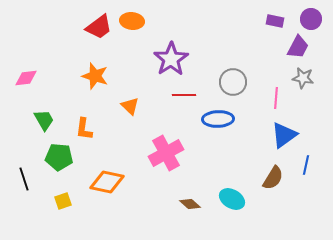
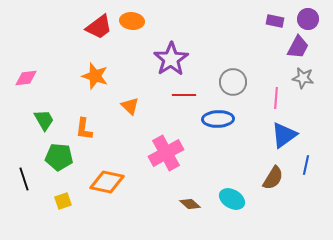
purple circle: moved 3 px left
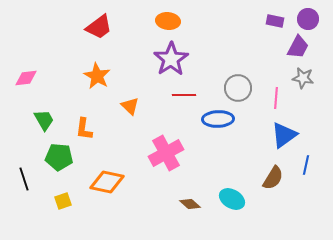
orange ellipse: moved 36 px right
orange star: moved 2 px right; rotated 12 degrees clockwise
gray circle: moved 5 px right, 6 px down
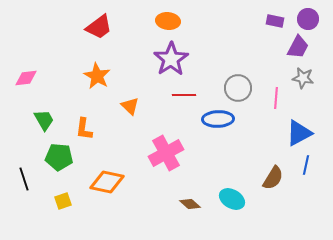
blue triangle: moved 15 px right, 2 px up; rotated 8 degrees clockwise
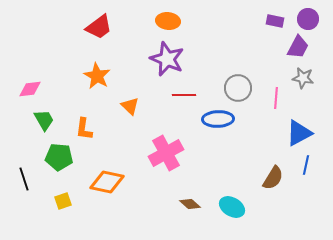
purple star: moved 4 px left; rotated 16 degrees counterclockwise
pink diamond: moved 4 px right, 11 px down
cyan ellipse: moved 8 px down
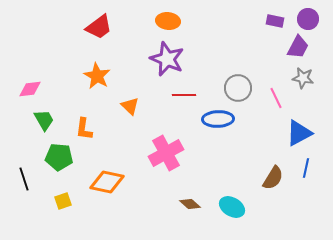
pink line: rotated 30 degrees counterclockwise
blue line: moved 3 px down
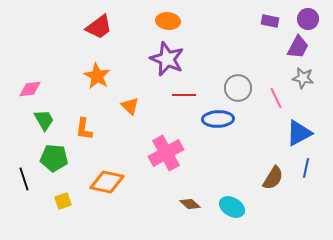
purple rectangle: moved 5 px left
green pentagon: moved 5 px left, 1 px down
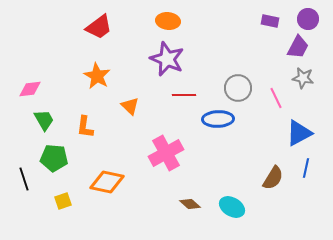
orange L-shape: moved 1 px right, 2 px up
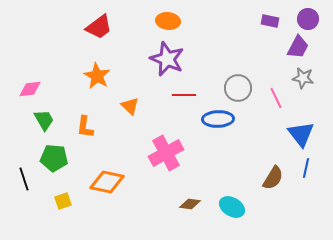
blue triangle: moved 2 px right, 1 px down; rotated 40 degrees counterclockwise
brown diamond: rotated 35 degrees counterclockwise
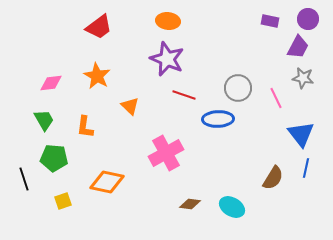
pink diamond: moved 21 px right, 6 px up
red line: rotated 20 degrees clockwise
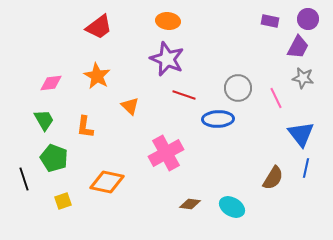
green pentagon: rotated 16 degrees clockwise
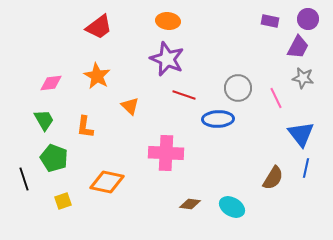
pink cross: rotated 32 degrees clockwise
